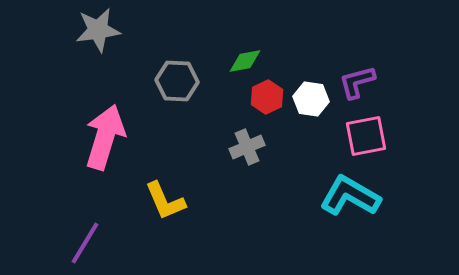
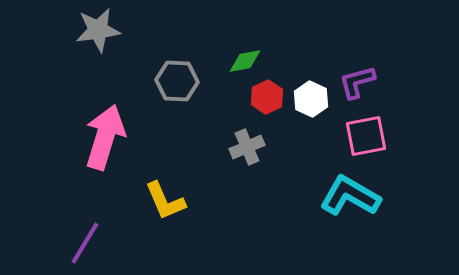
white hexagon: rotated 16 degrees clockwise
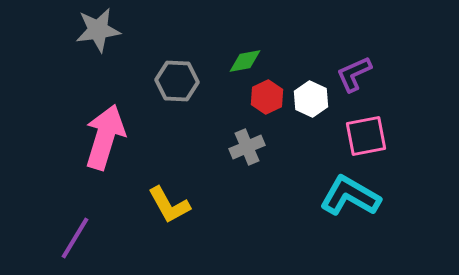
purple L-shape: moved 3 px left, 8 px up; rotated 9 degrees counterclockwise
yellow L-shape: moved 4 px right, 4 px down; rotated 6 degrees counterclockwise
purple line: moved 10 px left, 5 px up
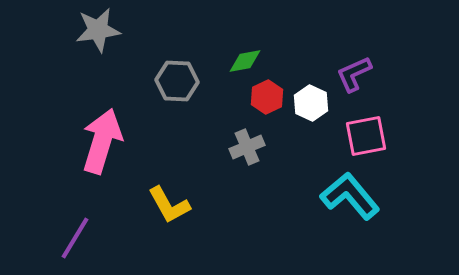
white hexagon: moved 4 px down
pink arrow: moved 3 px left, 4 px down
cyan L-shape: rotated 20 degrees clockwise
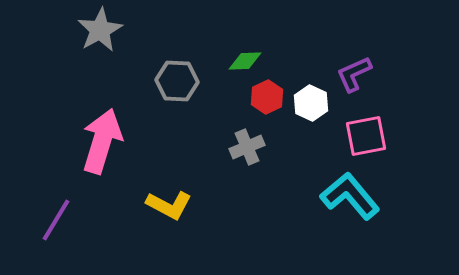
gray star: moved 2 px right; rotated 21 degrees counterclockwise
green diamond: rotated 8 degrees clockwise
yellow L-shape: rotated 33 degrees counterclockwise
purple line: moved 19 px left, 18 px up
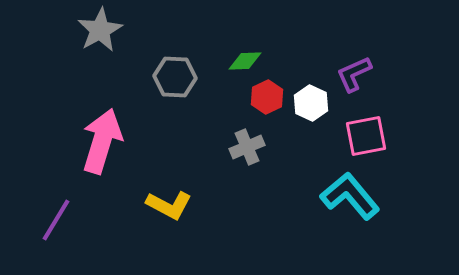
gray hexagon: moved 2 px left, 4 px up
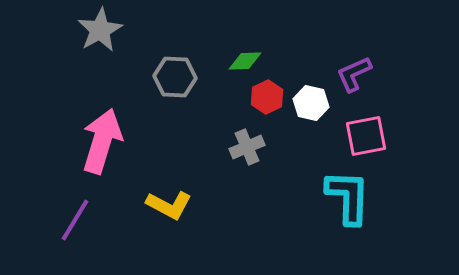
white hexagon: rotated 12 degrees counterclockwise
cyan L-shape: moved 2 px left, 1 px down; rotated 42 degrees clockwise
purple line: moved 19 px right
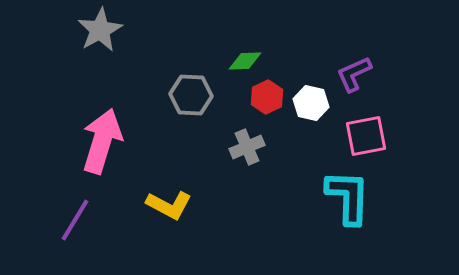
gray hexagon: moved 16 px right, 18 px down
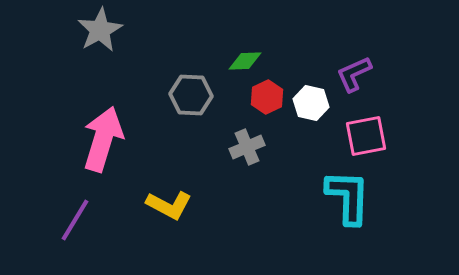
pink arrow: moved 1 px right, 2 px up
